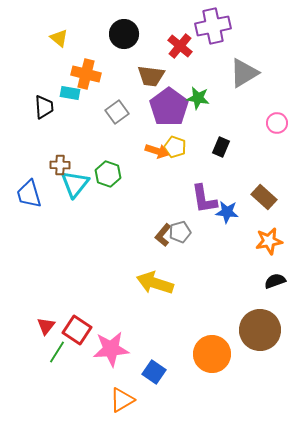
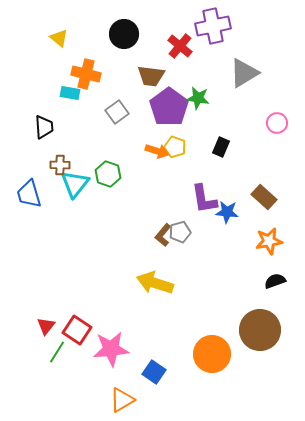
black trapezoid: moved 20 px down
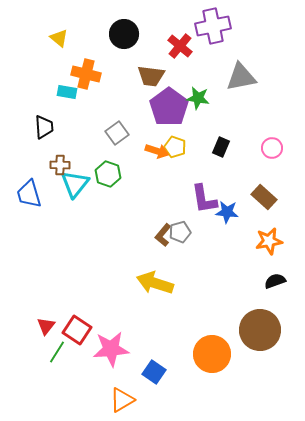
gray triangle: moved 3 px left, 4 px down; rotated 20 degrees clockwise
cyan rectangle: moved 3 px left, 1 px up
gray square: moved 21 px down
pink circle: moved 5 px left, 25 px down
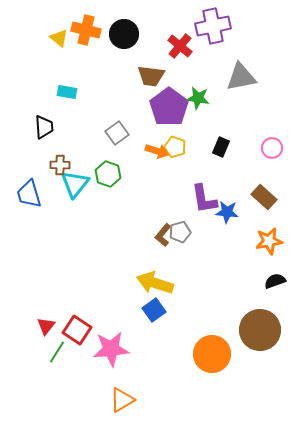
orange cross: moved 44 px up
blue square: moved 62 px up; rotated 20 degrees clockwise
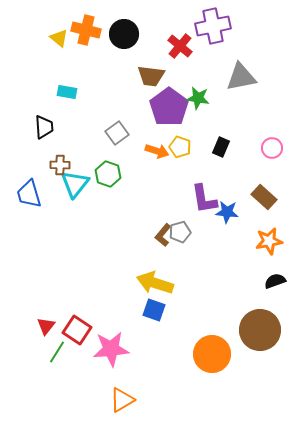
yellow pentagon: moved 5 px right
blue square: rotated 35 degrees counterclockwise
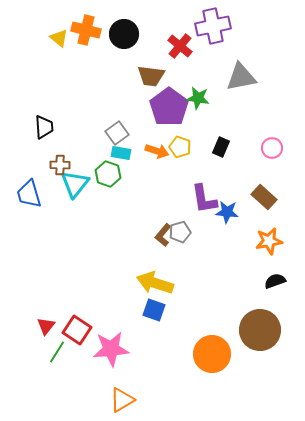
cyan rectangle: moved 54 px right, 61 px down
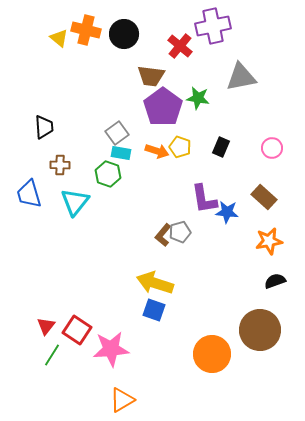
purple pentagon: moved 6 px left
cyan triangle: moved 18 px down
green line: moved 5 px left, 3 px down
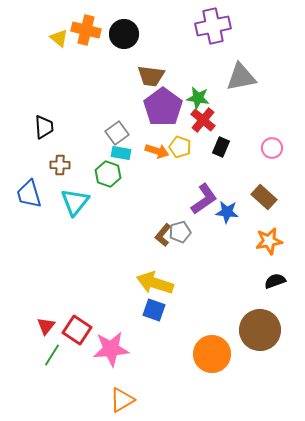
red cross: moved 23 px right, 74 px down
purple L-shape: rotated 116 degrees counterclockwise
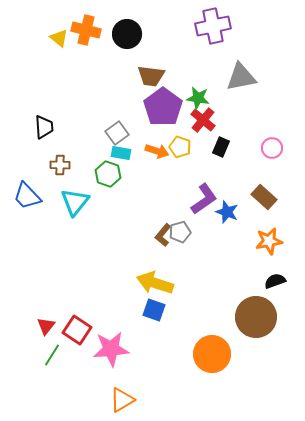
black circle: moved 3 px right
blue trapezoid: moved 2 px left, 2 px down; rotated 28 degrees counterclockwise
blue star: rotated 15 degrees clockwise
brown circle: moved 4 px left, 13 px up
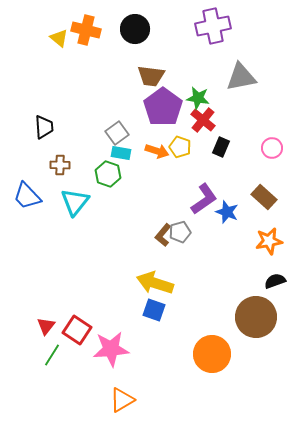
black circle: moved 8 px right, 5 px up
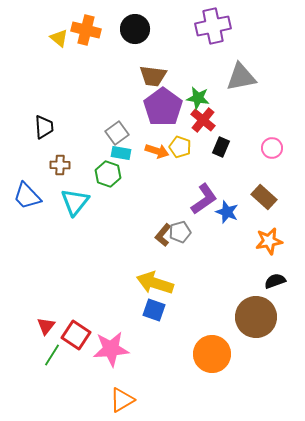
brown trapezoid: moved 2 px right
red square: moved 1 px left, 5 px down
